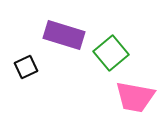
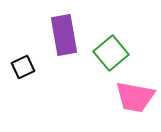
purple rectangle: rotated 63 degrees clockwise
black square: moved 3 px left
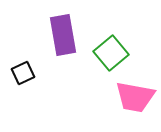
purple rectangle: moved 1 px left
black square: moved 6 px down
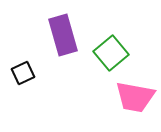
purple rectangle: rotated 6 degrees counterclockwise
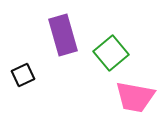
black square: moved 2 px down
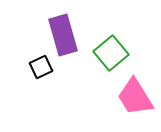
black square: moved 18 px right, 8 px up
pink trapezoid: rotated 48 degrees clockwise
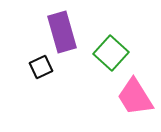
purple rectangle: moved 1 px left, 3 px up
green square: rotated 8 degrees counterclockwise
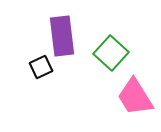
purple rectangle: moved 4 px down; rotated 9 degrees clockwise
